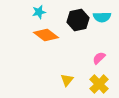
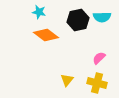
cyan star: rotated 24 degrees clockwise
yellow cross: moved 2 px left, 1 px up; rotated 30 degrees counterclockwise
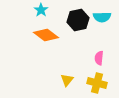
cyan star: moved 2 px right, 2 px up; rotated 24 degrees clockwise
pink semicircle: rotated 40 degrees counterclockwise
